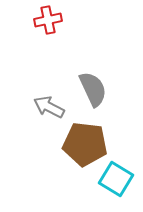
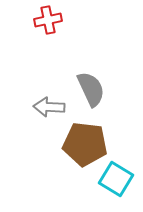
gray semicircle: moved 2 px left
gray arrow: rotated 24 degrees counterclockwise
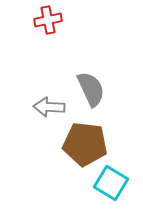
cyan square: moved 5 px left, 4 px down
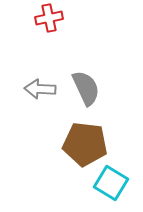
red cross: moved 1 px right, 2 px up
gray semicircle: moved 5 px left, 1 px up
gray arrow: moved 9 px left, 18 px up
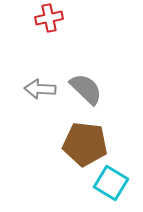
gray semicircle: moved 1 px down; rotated 21 degrees counterclockwise
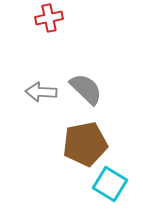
gray arrow: moved 1 px right, 3 px down
brown pentagon: rotated 18 degrees counterclockwise
cyan square: moved 1 px left, 1 px down
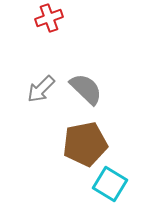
red cross: rotated 8 degrees counterclockwise
gray arrow: moved 3 px up; rotated 48 degrees counterclockwise
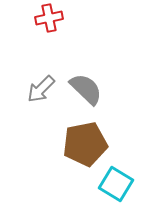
red cross: rotated 8 degrees clockwise
cyan square: moved 6 px right
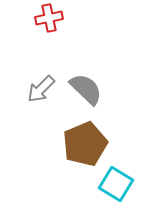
brown pentagon: rotated 12 degrees counterclockwise
